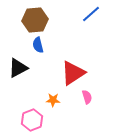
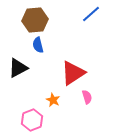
orange star: rotated 24 degrees clockwise
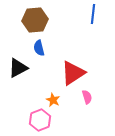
blue line: moved 2 px right; rotated 42 degrees counterclockwise
blue semicircle: moved 1 px right, 3 px down
pink hexagon: moved 8 px right
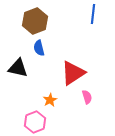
brown hexagon: moved 1 px down; rotated 15 degrees counterclockwise
black triangle: rotated 40 degrees clockwise
orange star: moved 3 px left; rotated 16 degrees clockwise
pink hexagon: moved 5 px left, 2 px down
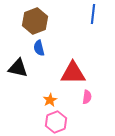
red triangle: rotated 32 degrees clockwise
pink semicircle: rotated 24 degrees clockwise
pink hexagon: moved 21 px right
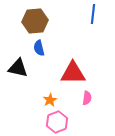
brown hexagon: rotated 15 degrees clockwise
pink semicircle: moved 1 px down
pink hexagon: moved 1 px right
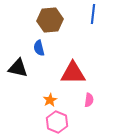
brown hexagon: moved 15 px right, 1 px up
pink semicircle: moved 2 px right, 2 px down
pink hexagon: rotated 15 degrees counterclockwise
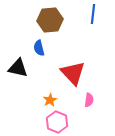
red triangle: rotated 48 degrees clockwise
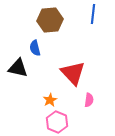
blue semicircle: moved 4 px left
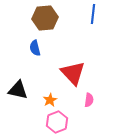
brown hexagon: moved 5 px left, 2 px up
black triangle: moved 22 px down
pink hexagon: rotated 15 degrees clockwise
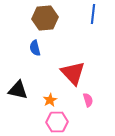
pink semicircle: moved 1 px left; rotated 24 degrees counterclockwise
pink hexagon: rotated 20 degrees clockwise
